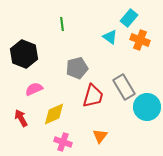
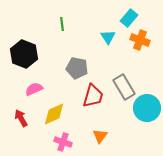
cyan triangle: moved 2 px left; rotated 21 degrees clockwise
gray pentagon: rotated 25 degrees clockwise
cyan circle: moved 1 px down
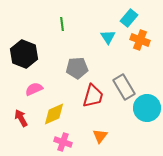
gray pentagon: rotated 15 degrees counterclockwise
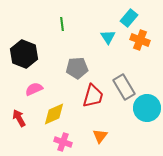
red arrow: moved 2 px left
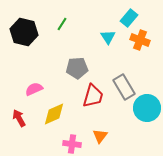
green line: rotated 40 degrees clockwise
black hexagon: moved 22 px up; rotated 8 degrees counterclockwise
pink cross: moved 9 px right, 2 px down; rotated 12 degrees counterclockwise
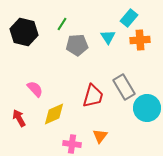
orange cross: rotated 24 degrees counterclockwise
gray pentagon: moved 23 px up
pink semicircle: moved 1 px right; rotated 72 degrees clockwise
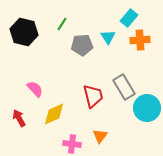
gray pentagon: moved 5 px right
red trapezoid: rotated 30 degrees counterclockwise
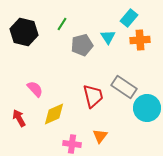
gray pentagon: rotated 10 degrees counterclockwise
gray rectangle: rotated 25 degrees counterclockwise
